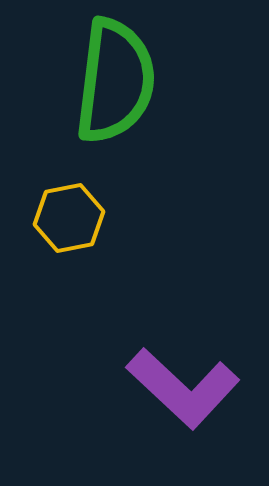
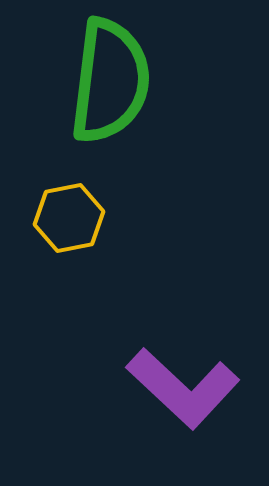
green semicircle: moved 5 px left
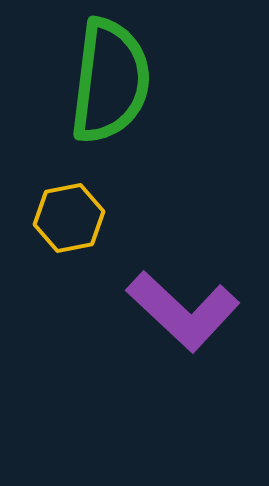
purple L-shape: moved 77 px up
